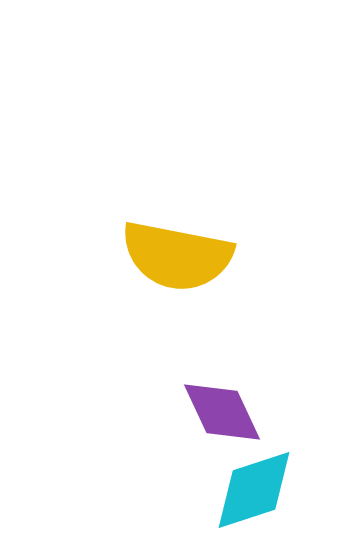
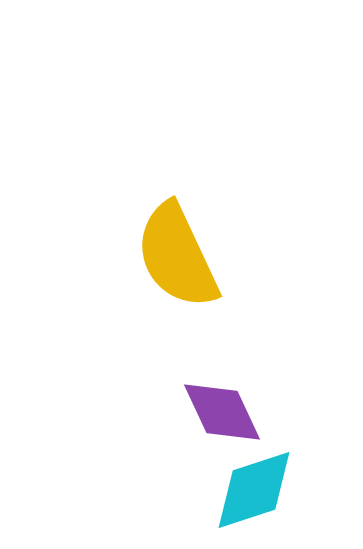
yellow semicircle: rotated 54 degrees clockwise
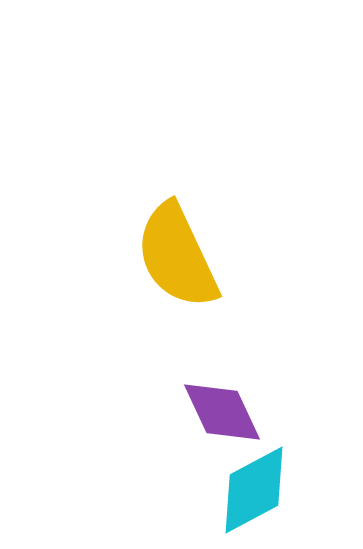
cyan diamond: rotated 10 degrees counterclockwise
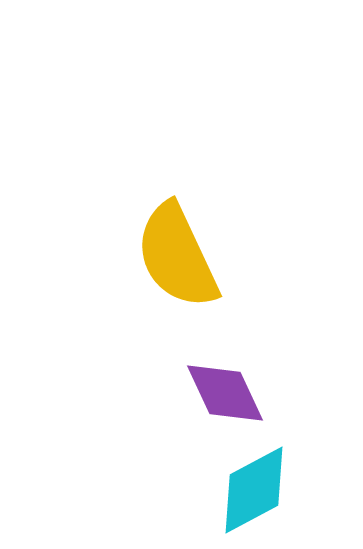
purple diamond: moved 3 px right, 19 px up
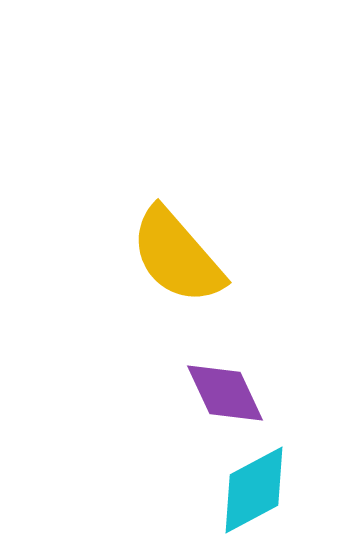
yellow semicircle: rotated 16 degrees counterclockwise
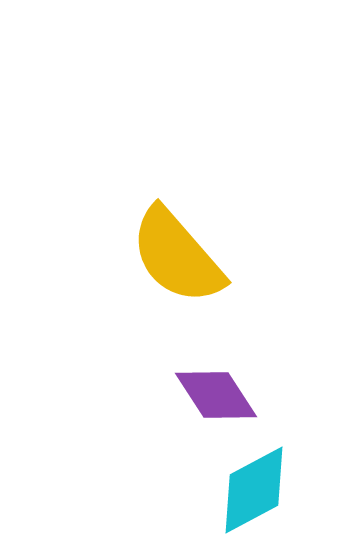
purple diamond: moved 9 px left, 2 px down; rotated 8 degrees counterclockwise
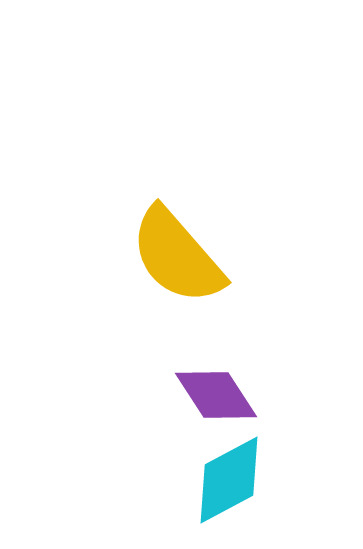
cyan diamond: moved 25 px left, 10 px up
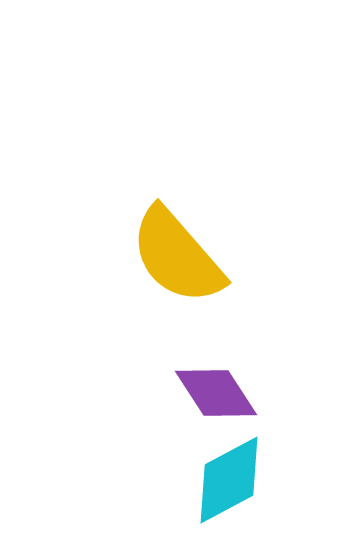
purple diamond: moved 2 px up
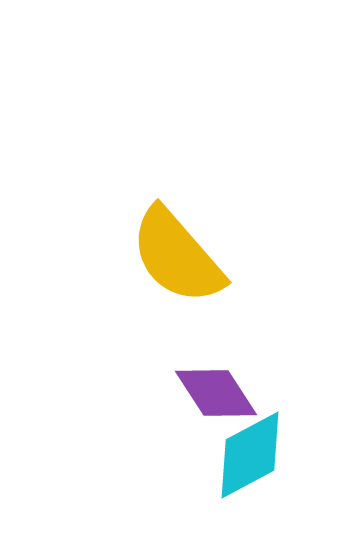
cyan diamond: moved 21 px right, 25 px up
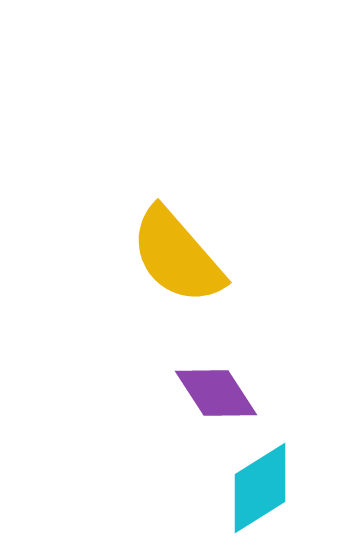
cyan diamond: moved 10 px right, 33 px down; rotated 4 degrees counterclockwise
